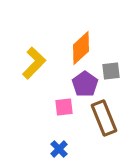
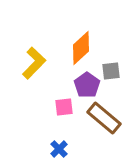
purple pentagon: moved 2 px right, 1 px down
brown rectangle: rotated 28 degrees counterclockwise
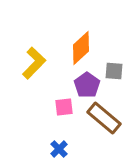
gray square: moved 3 px right; rotated 12 degrees clockwise
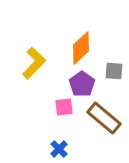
purple pentagon: moved 5 px left, 1 px up
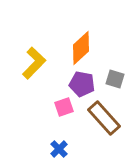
gray square: moved 1 px right, 8 px down; rotated 12 degrees clockwise
purple pentagon: rotated 25 degrees counterclockwise
pink square: rotated 12 degrees counterclockwise
brown rectangle: rotated 8 degrees clockwise
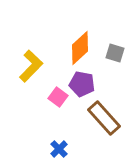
orange diamond: moved 1 px left
yellow L-shape: moved 3 px left, 3 px down
gray square: moved 26 px up
pink square: moved 6 px left, 10 px up; rotated 36 degrees counterclockwise
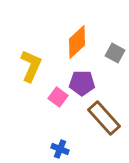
orange diamond: moved 3 px left, 6 px up
gray square: rotated 12 degrees clockwise
yellow L-shape: rotated 20 degrees counterclockwise
purple pentagon: moved 1 px up; rotated 10 degrees counterclockwise
blue cross: moved 1 px right; rotated 24 degrees counterclockwise
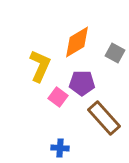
orange diamond: rotated 12 degrees clockwise
yellow L-shape: moved 9 px right
blue cross: moved 1 px up; rotated 18 degrees counterclockwise
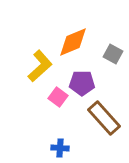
orange diamond: moved 4 px left; rotated 8 degrees clockwise
gray square: moved 2 px left, 1 px down
yellow L-shape: rotated 24 degrees clockwise
